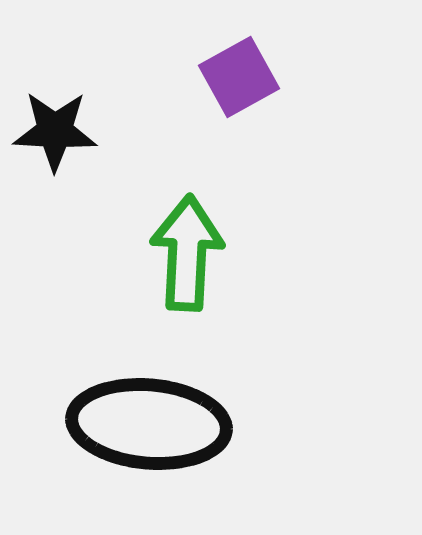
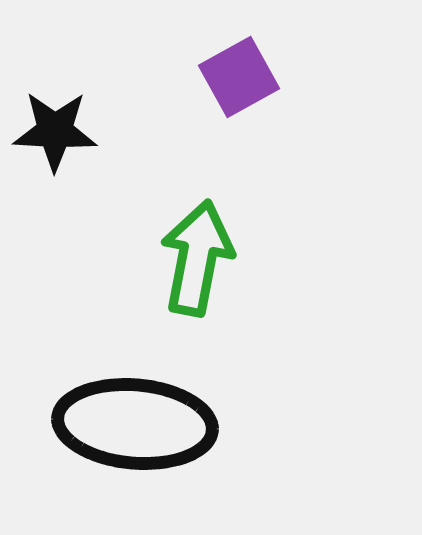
green arrow: moved 10 px right, 5 px down; rotated 8 degrees clockwise
black ellipse: moved 14 px left
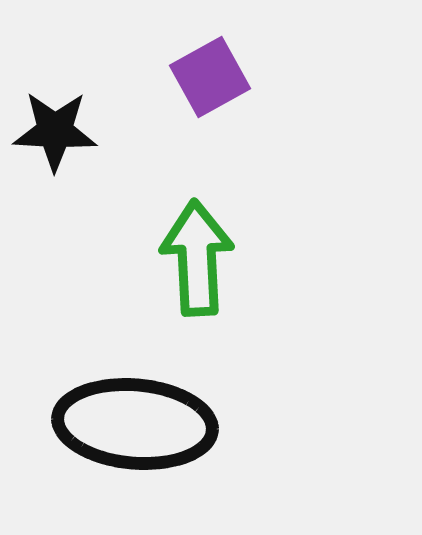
purple square: moved 29 px left
green arrow: rotated 14 degrees counterclockwise
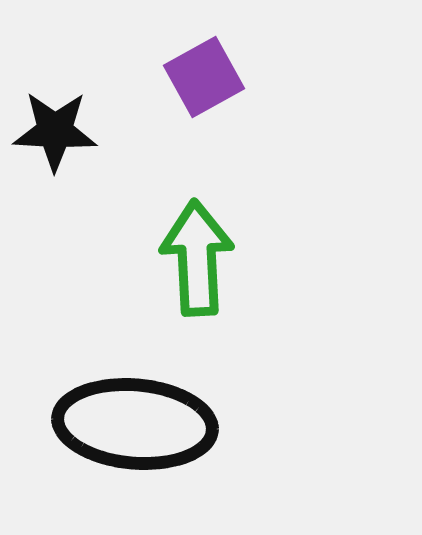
purple square: moved 6 px left
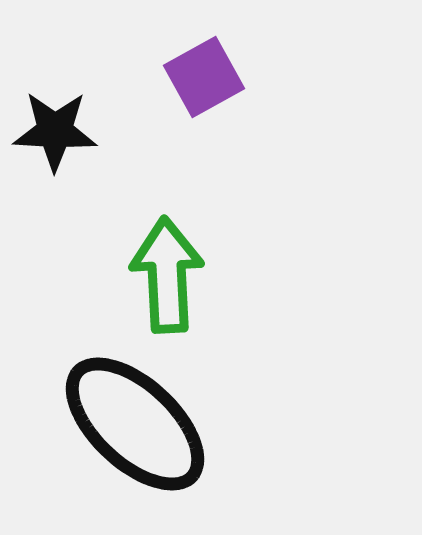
green arrow: moved 30 px left, 17 px down
black ellipse: rotated 38 degrees clockwise
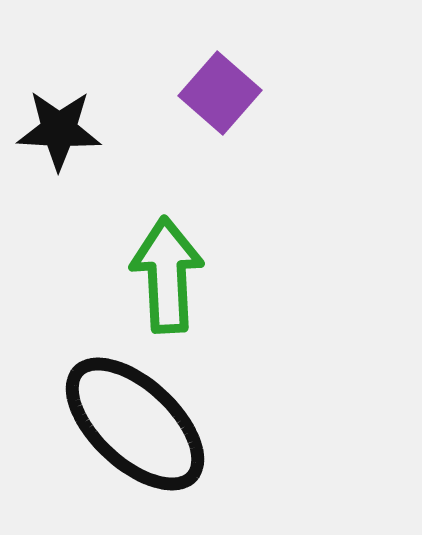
purple square: moved 16 px right, 16 px down; rotated 20 degrees counterclockwise
black star: moved 4 px right, 1 px up
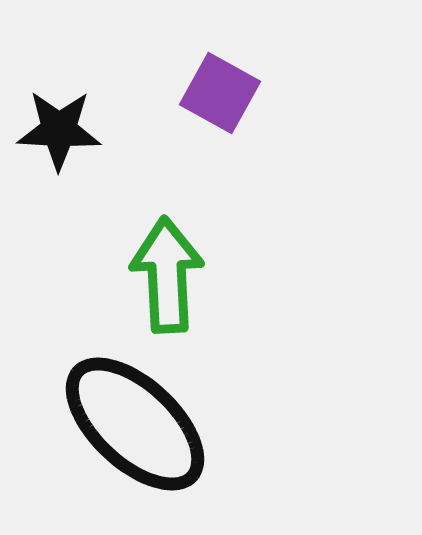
purple square: rotated 12 degrees counterclockwise
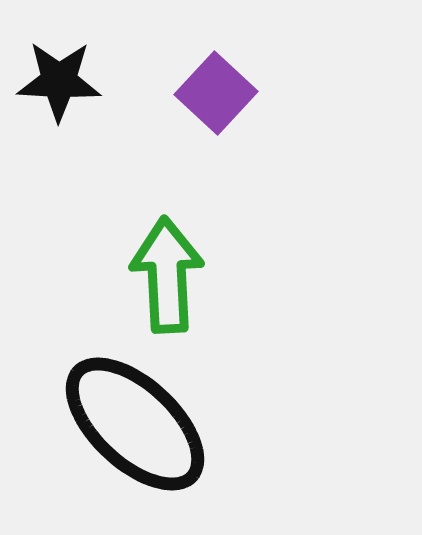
purple square: moved 4 px left; rotated 14 degrees clockwise
black star: moved 49 px up
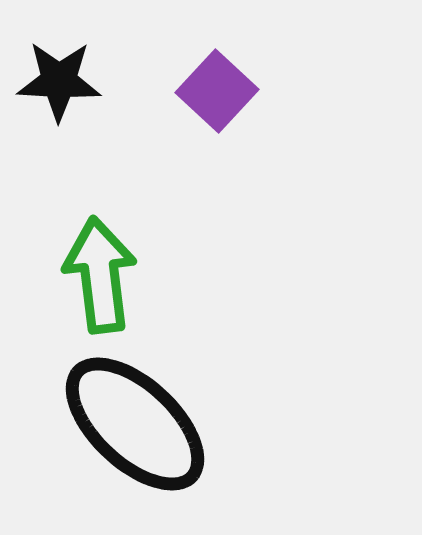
purple square: moved 1 px right, 2 px up
green arrow: moved 67 px left; rotated 4 degrees counterclockwise
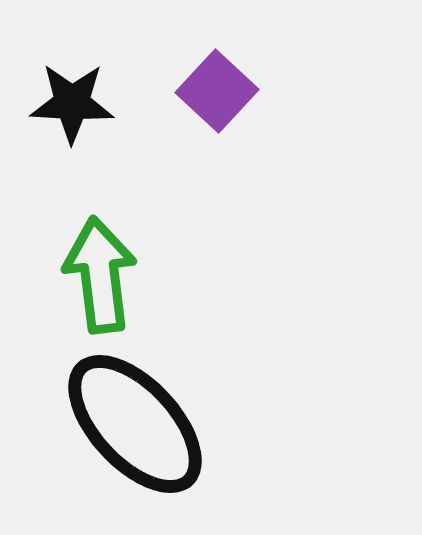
black star: moved 13 px right, 22 px down
black ellipse: rotated 4 degrees clockwise
